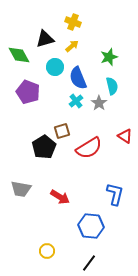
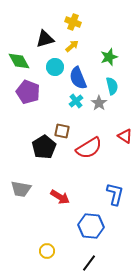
green diamond: moved 6 px down
brown square: rotated 28 degrees clockwise
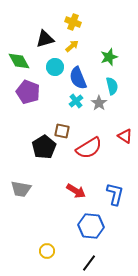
red arrow: moved 16 px right, 6 px up
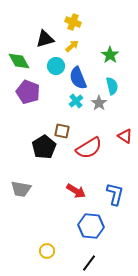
green star: moved 1 px right, 2 px up; rotated 18 degrees counterclockwise
cyan circle: moved 1 px right, 1 px up
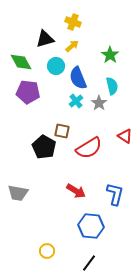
green diamond: moved 2 px right, 1 px down
purple pentagon: rotated 15 degrees counterclockwise
black pentagon: rotated 10 degrees counterclockwise
gray trapezoid: moved 3 px left, 4 px down
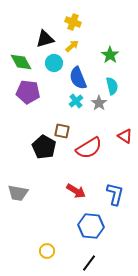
cyan circle: moved 2 px left, 3 px up
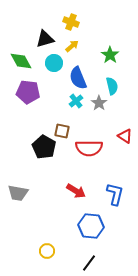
yellow cross: moved 2 px left
green diamond: moved 1 px up
red semicircle: rotated 32 degrees clockwise
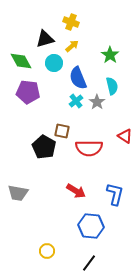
gray star: moved 2 px left, 1 px up
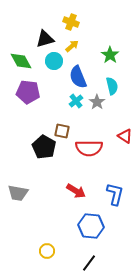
cyan circle: moved 2 px up
blue semicircle: moved 1 px up
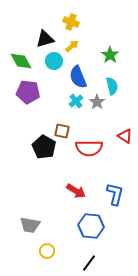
gray trapezoid: moved 12 px right, 32 px down
